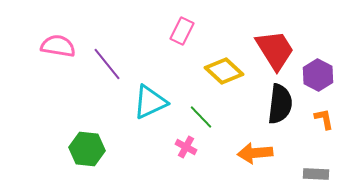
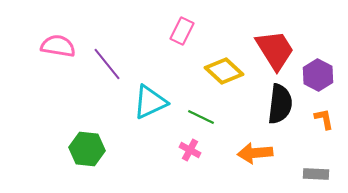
green line: rotated 20 degrees counterclockwise
pink cross: moved 4 px right, 3 px down
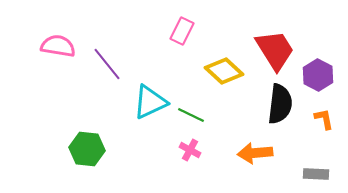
green line: moved 10 px left, 2 px up
